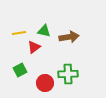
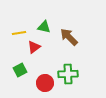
green triangle: moved 4 px up
brown arrow: rotated 126 degrees counterclockwise
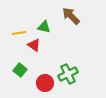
brown arrow: moved 2 px right, 21 px up
red triangle: moved 2 px up; rotated 48 degrees counterclockwise
green square: rotated 24 degrees counterclockwise
green cross: rotated 24 degrees counterclockwise
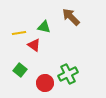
brown arrow: moved 1 px down
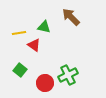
green cross: moved 1 px down
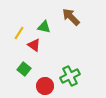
yellow line: rotated 48 degrees counterclockwise
green square: moved 4 px right, 1 px up
green cross: moved 2 px right, 1 px down
red circle: moved 3 px down
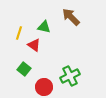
yellow line: rotated 16 degrees counterclockwise
red circle: moved 1 px left, 1 px down
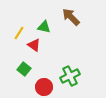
yellow line: rotated 16 degrees clockwise
